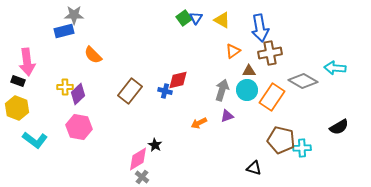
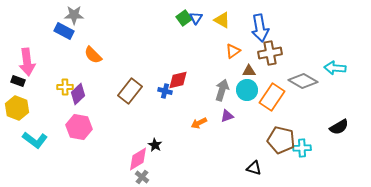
blue rectangle: rotated 42 degrees clockwise
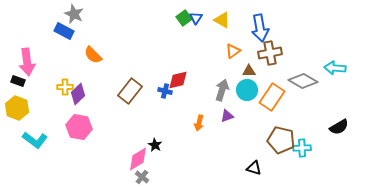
gray star: moved 1 px up; rotated 24 degrees clockwise
orange arrow: rotated 49 degrees counterclockwise
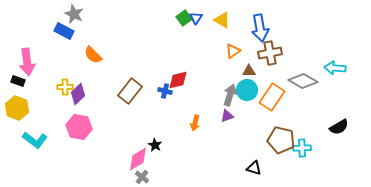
gray arrow: moved 8 px right, 5 px down
orange arrow: moved 4 px left
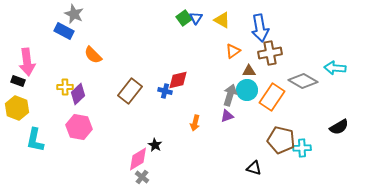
cyan L-shape: rotated 65 degrees clockwise
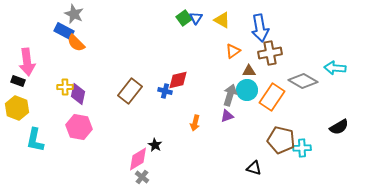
orange semicircle: moved 17 px left, 12 px up
purple diamond: rotated 35 degrees counterclockwise
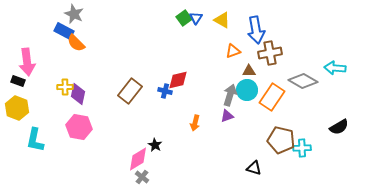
blue arrow: moved 4 px left, 2 px down
orange triangle: rotated 14 degrees clockwise
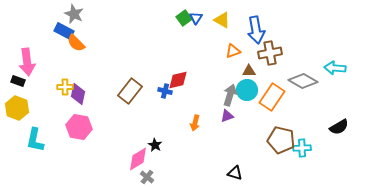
black triangle: moved 19 px left, 5 px down
gray cross: moved 5 px right
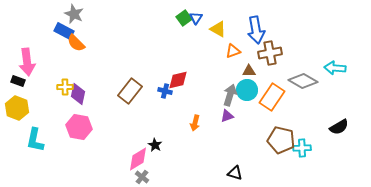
yellow triangle: moved 4 px left, 9 px down
gray cross: moved 5 px left
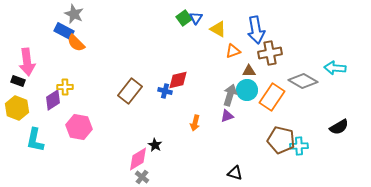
purple diamond: moved 25 px left, 6 px down; rotated 45 degrees clockwise
cyan cross: moved 3 px left, 2 px up
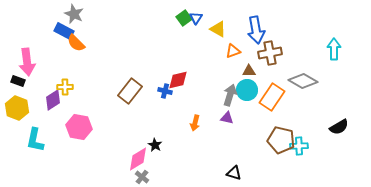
cyan arrow: moved 1 px left, 19 px up; rotated 85 degrees clockwise
purple triangle: moved 2 px down; rotated 32 degrees clockwise
black triangle: moved 1 px left
